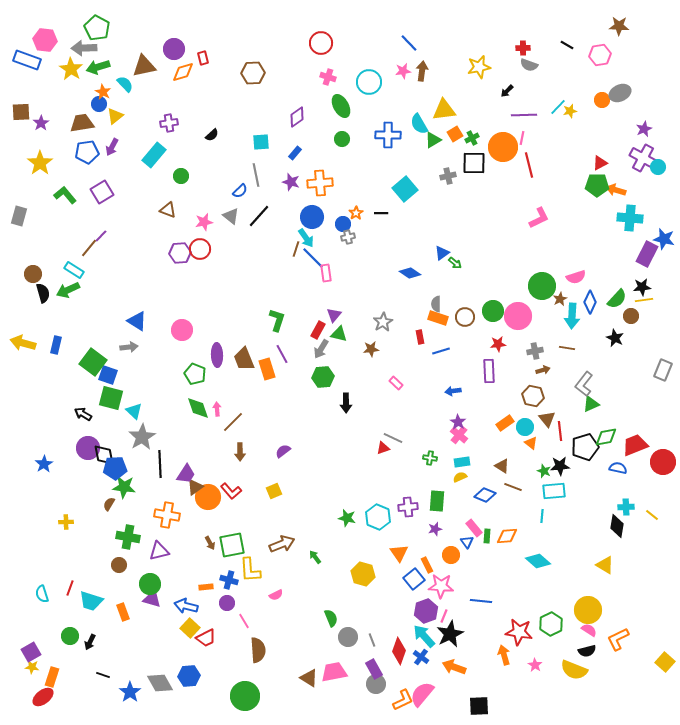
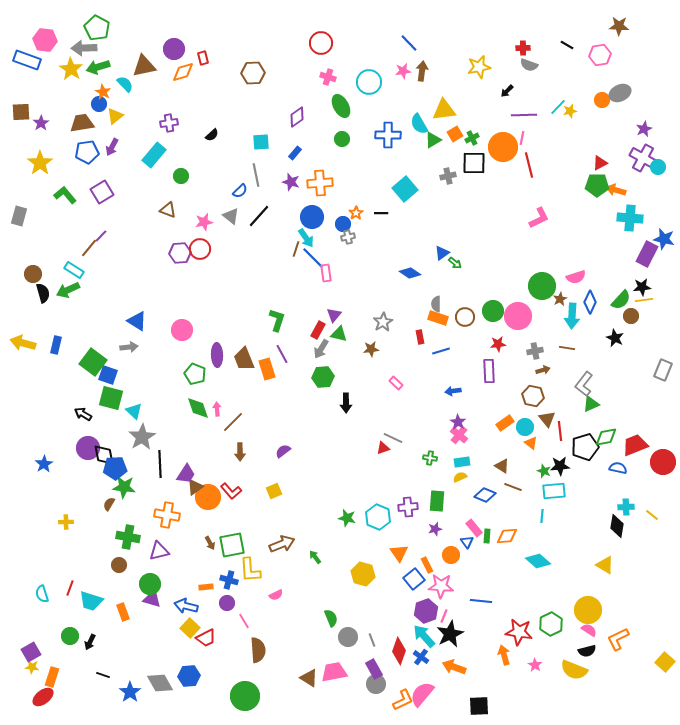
green semicircle at (617, 299): moved 4 px right, 1 px down
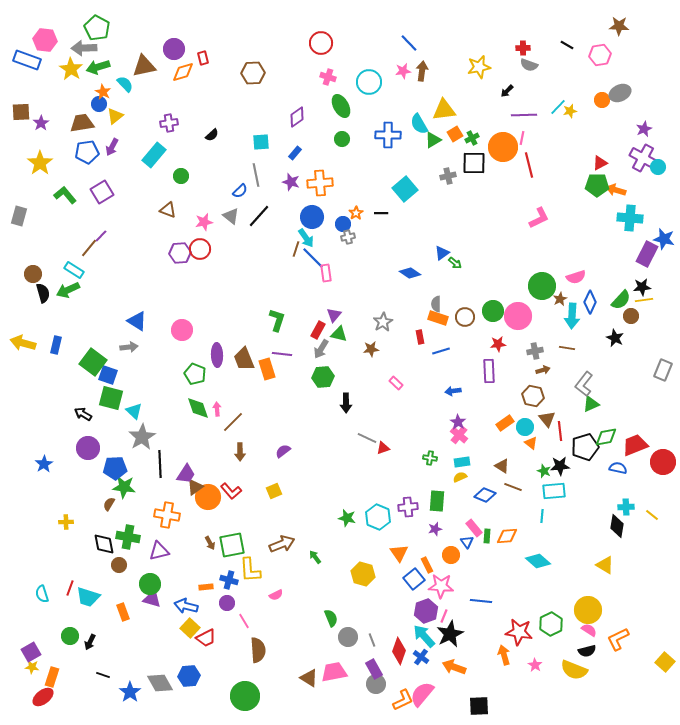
purple line at (282, 354): rotated 54 degrees counterclockwise
gray line at (393, 438): moved 26 px left
black diamond at (104, 455): moved 89 px down
cyan trapezoid at (91, 601): moved 3 px left, 4 px up
